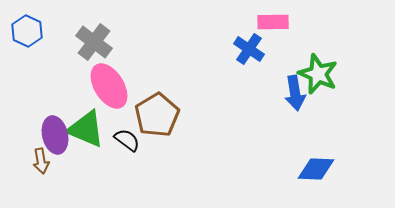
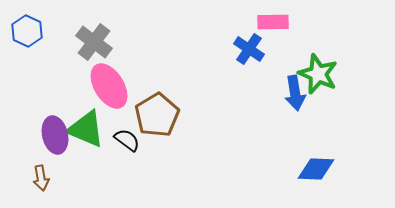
brown arrow: moved 17 px down
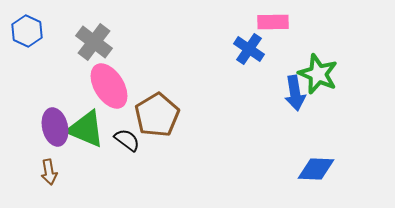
purple ellipse: moved 8 px up
brown arrow: moved 8 px right, 6 px up
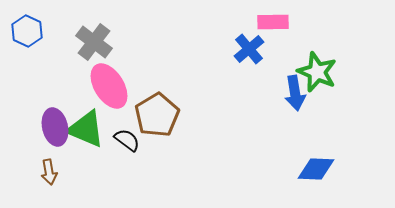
blue cross: rotated 16 degrees clockwise
green star: moved 1 px left, 2 px up
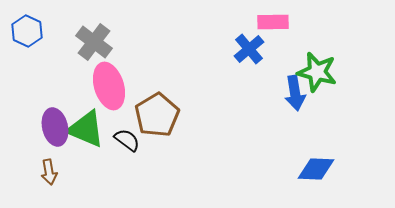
green star: rotated 9 degrees counterclockwise
pink ellipse: rotated 15 degrees clockwise
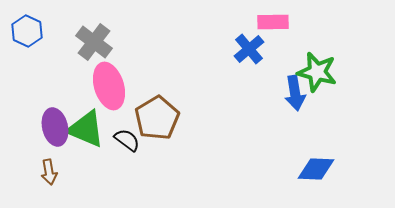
brown pentagon: moved 3 px down
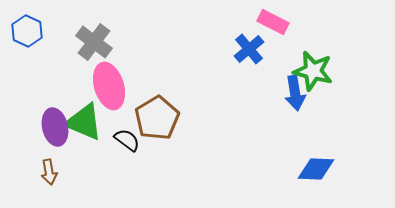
pink rectangle: rotated 28 degrees clockwise
green star: moved 4 px left, 1 px up
green triangle: moved 2 px left, 7 px up
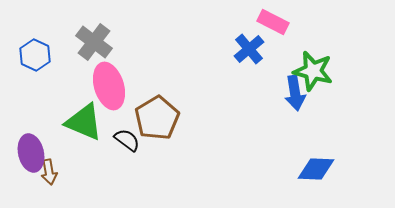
blue hexagon: moved 8 px right, 24 px down
purple ellipse: moved 24 px left, 26 px down
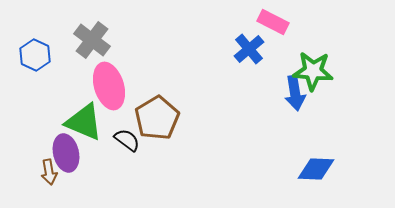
gray cross: moved 2 px left, 2 px up
green star: rotated 9 degrees counterclockwise
purple ellipse: moved 35 px right
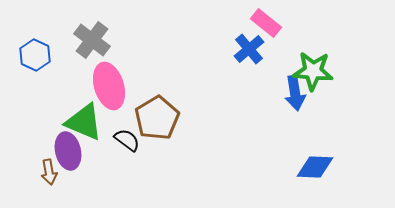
pink rectangle: moved 7 px left, 1 px down; rotated 12 degrees clockwise
purple ellipse: moved 2 px right, 2 px up
blue diamond: moved 1 px left, 2 px up
